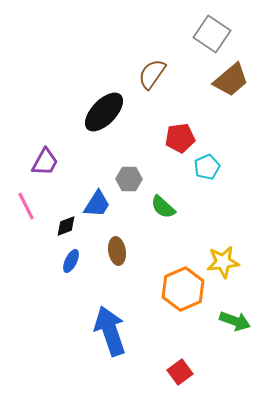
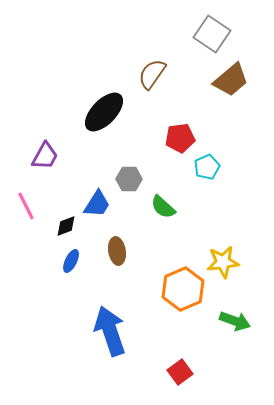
purple trapezoid: moved 6 px up
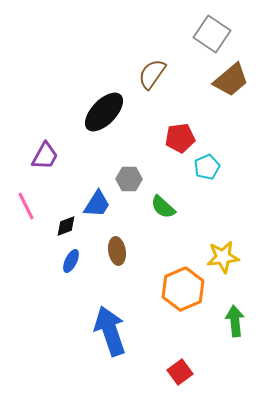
yellow star: moved 5 px up
green arrow: rotated 116 degrees counterclockwise
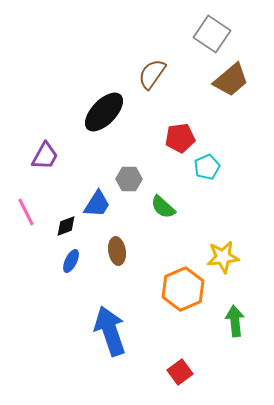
pink line: moved 6 px down
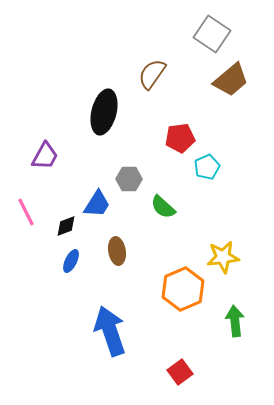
black ellipse: rotated 30 degrees counterclockwise
